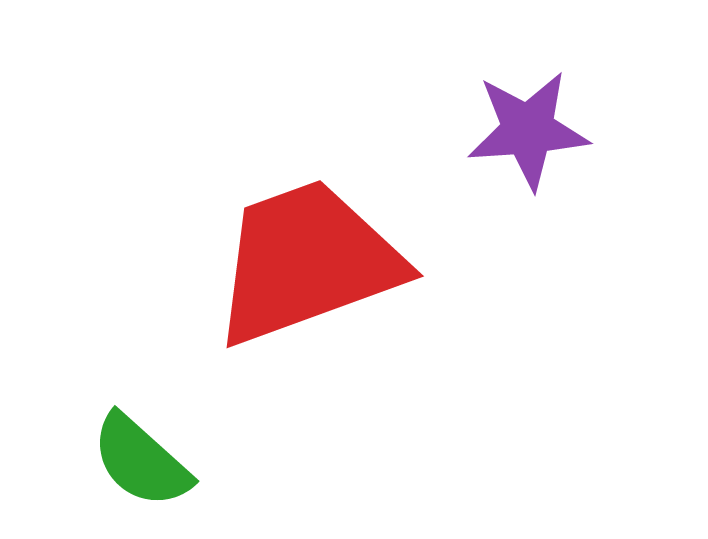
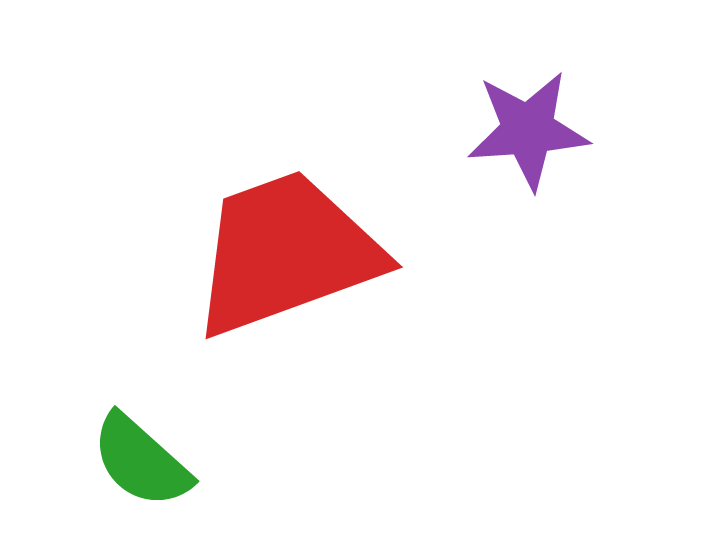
red trapezoid: moved 21 px left, 9 px up
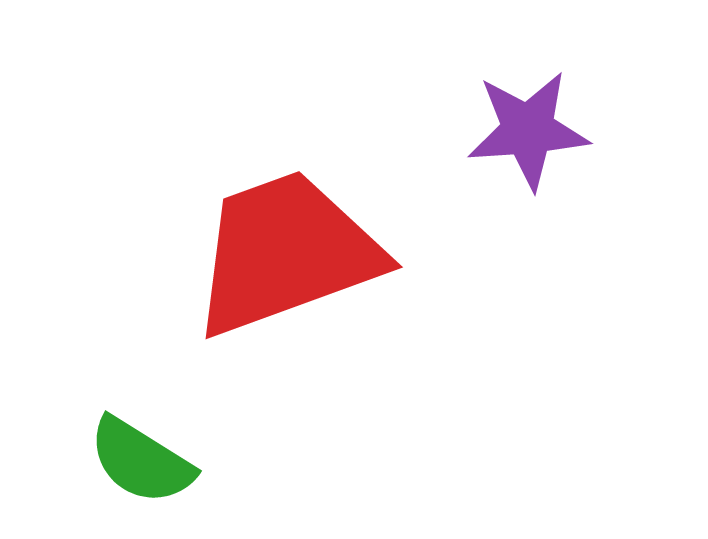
green semicircle: rotated 10 degrees counterclockwise
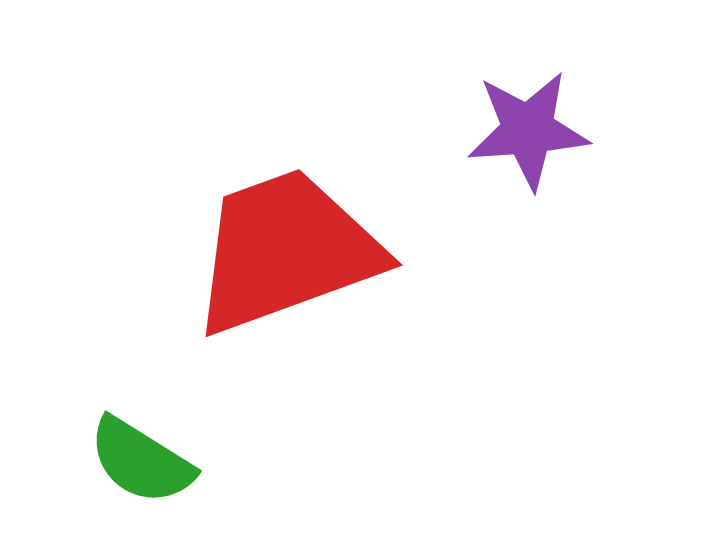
red trapezoid: moved 2 px up
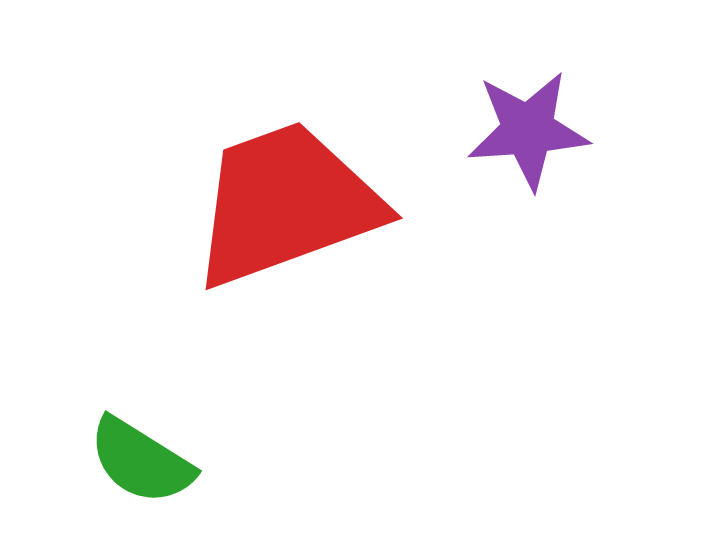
red trapezoid: moved 47 px up
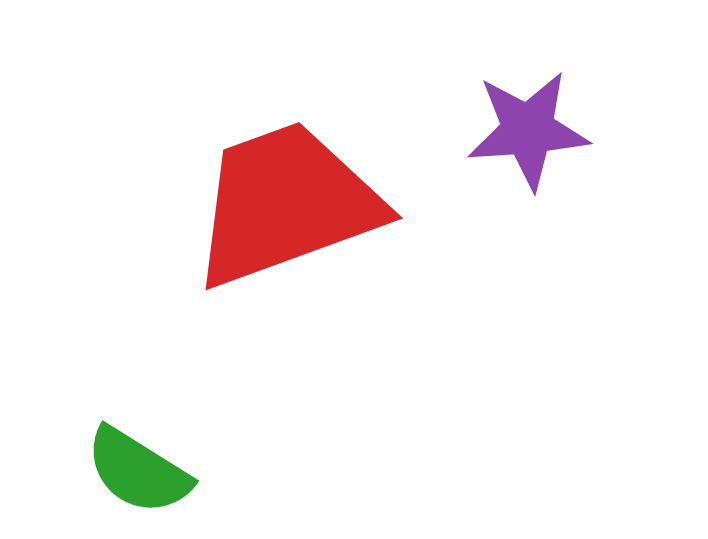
green semicircle: moved 3 px left, 10 px down
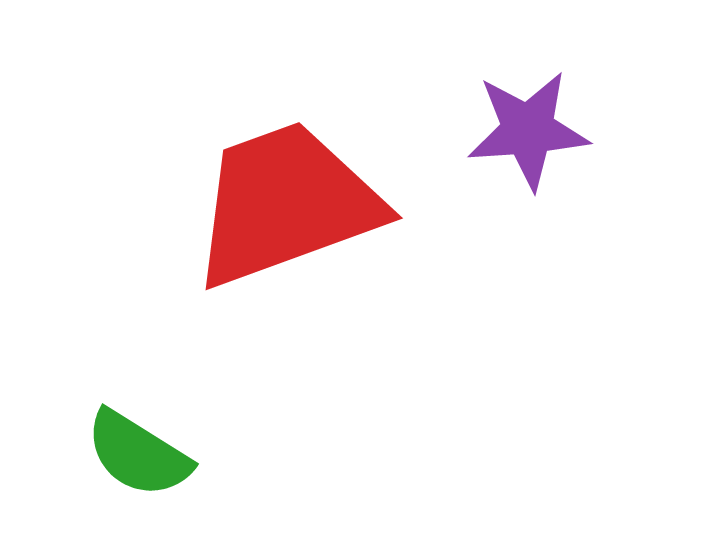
green semicircle: moved 17 px up
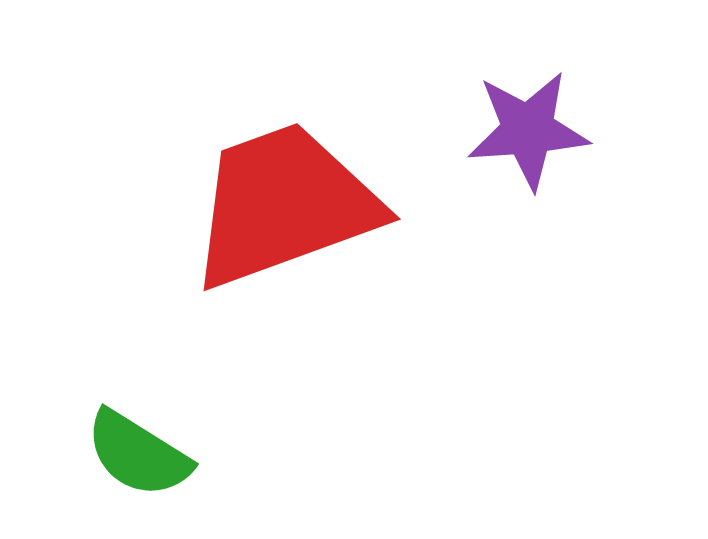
red trapezoid: moved 2 px left, 1 px down
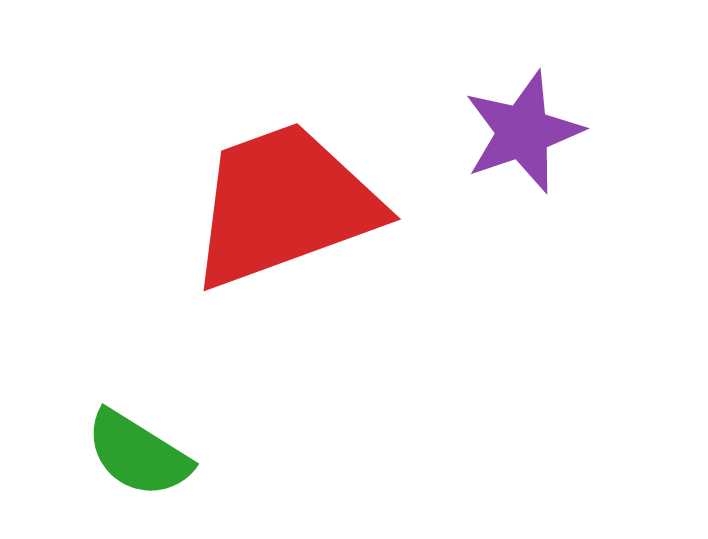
purple star: moved 5 px left, 2 px down; rotated 15 degrees counterclockwise
